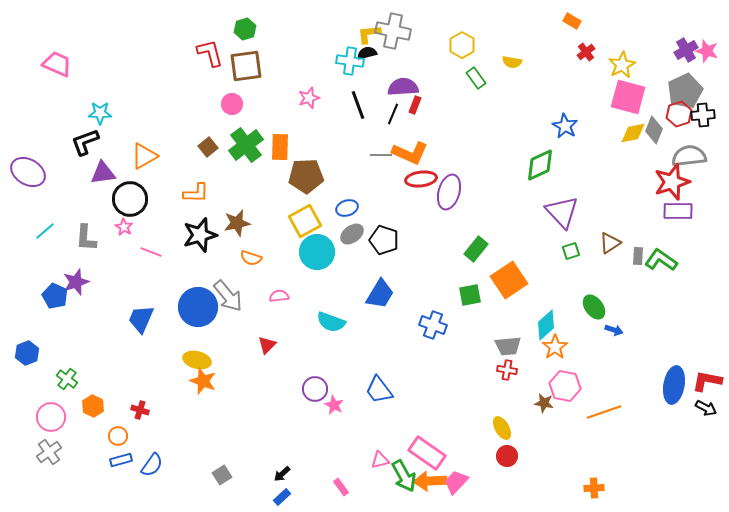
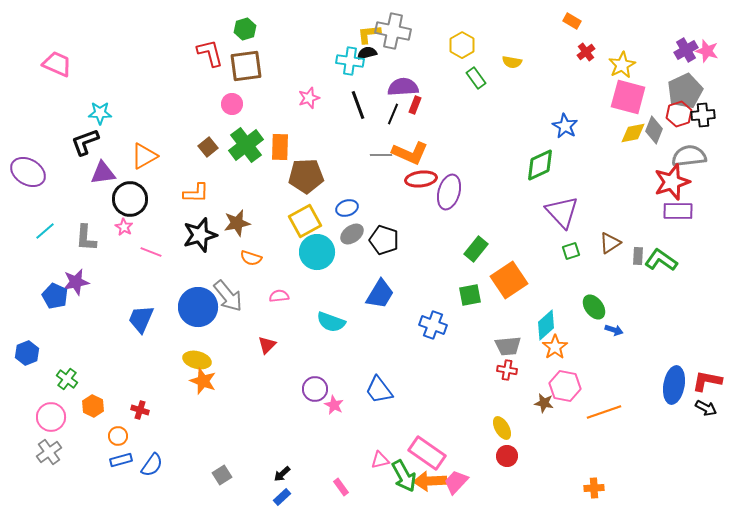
purple star at (76, 282): rotated 8 degrees clockwise
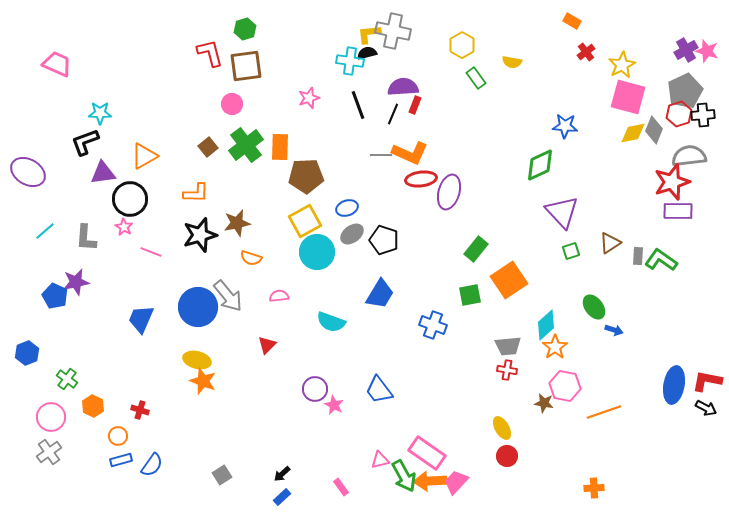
blue star at (565, 126): rotated 25 degrees counterclockwise
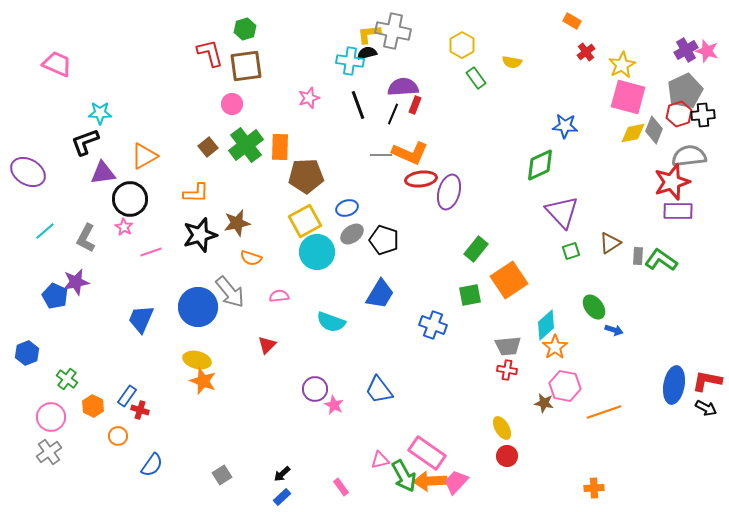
gray L-shape at (86, 238): rotated 24 degrees clockwise
pink line at (151, 252): rotated 40 degrees counterclockwise
gray arrow at (228, 296): moved 2 px right, 4 px up
blue rectangle at (121, 460): moved 6 px right, 64 px up; rotated 40 degrees counterclockwise
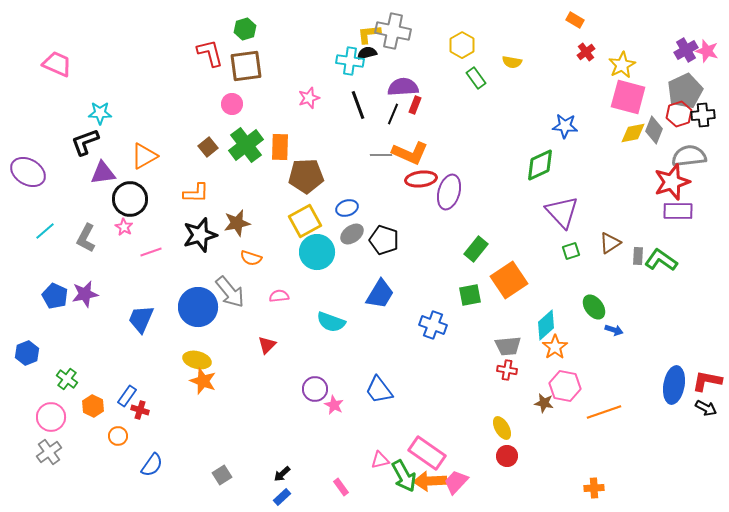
orange rectangle at (572, 21): moved 3 px right, 1 px up
purple star at (76, 282): moved 9 px right, 12 px down
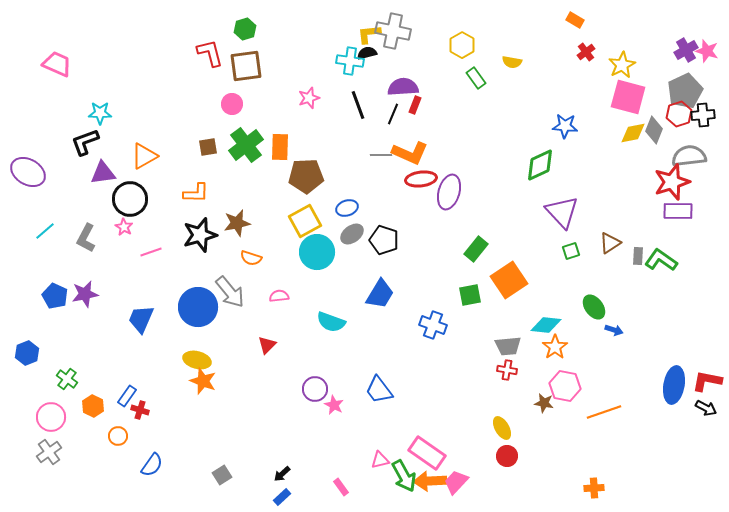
brown square at (208, 147): rotated 30 degrees clockwise
cyan diamond at (546, 325): rotated 48 degrees clockwise
